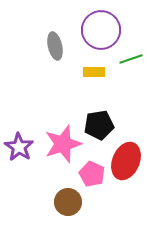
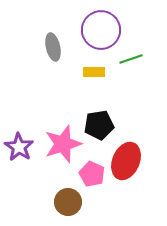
gray ellipse: moved 2 px left, 1 px down
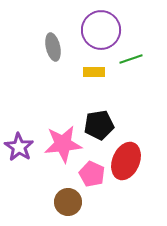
pink star: rotated 12 degrees clockwise
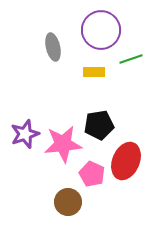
purple star: moved 6 px right, 13 px up; rotated 20 degrees clockwise
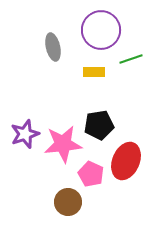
pink pentagon: moved 1 px left
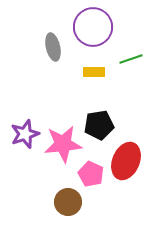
purple circle: moved 8 px left, 3 px up
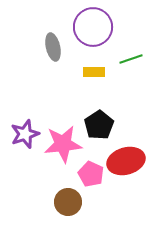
black pentagon: rotated 24 degrees counterclockwise
red ellipse: rotated 51 degrees clockwise
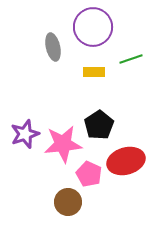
pink pentagon: moved 2 px left
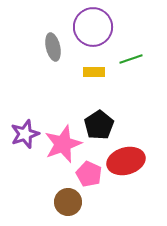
pink star: rotated 15 degrees counterclockwise
